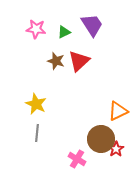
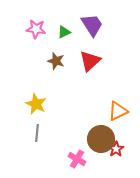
red triangle: moved 11 px right
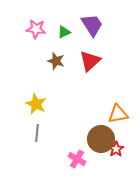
orange triangle: moved 3 px down; rotated 15 degrees clockwise
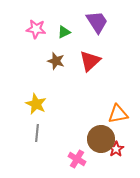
purple trapezoid: moved 5 px right, 3 px up
